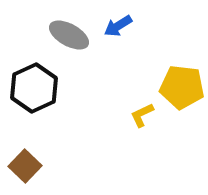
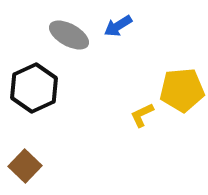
yellow pentagon: moved 3 px down; rotated 12 degrees counterclockwise
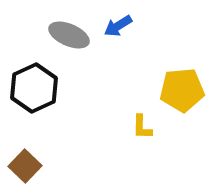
gray ellipse: rotated 6 degrees counterclockwise
yellow L-shape: moved 12 px down; rotated 64 degrees counterclockwise
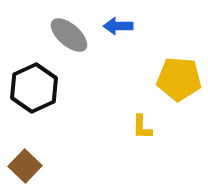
blue arrow: rotated 32 degrees clockwise
gray ellipse: rotated 18 degrees clockwise
yellow pentagon: moved 3 px left, 11 px up; rotated 9 degrees clockwise
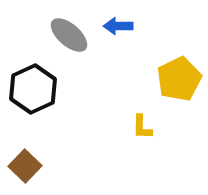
yellow pentagon: rotated 30 degrees counterclockwise
black hexagon: moved 1 px left, 1 px down
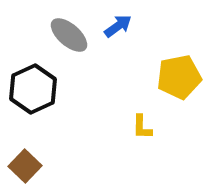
blue arrow: rotated 144 degrees clockwise
yellow pentagon: moved 2 px up; rotated 15 degrees clockwise
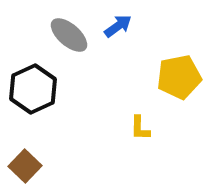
yellow L-shape: moved 2 px left, 1 px down
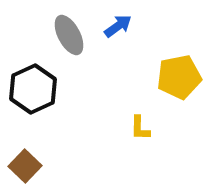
gray ellipse: rotated 21 degrees clockwise
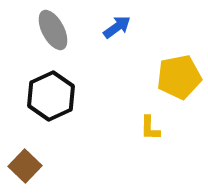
blue arrow: moved 1 px left, 1 px down
gray ellipse: moved 16 px left, 5 px up
black hexagon: moved 18 px right, 7 px down
yellow L-shape: moved 10 px right
